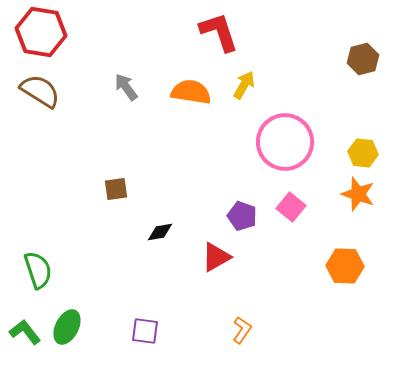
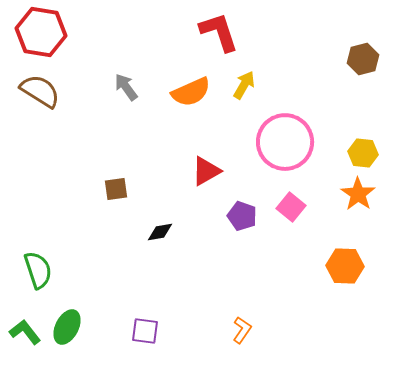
orange semicircle: rotated 147 degrees clockwise
orange star: rotated 16 degrees clockwise
red triangle: moved 10 px left, 86 px up
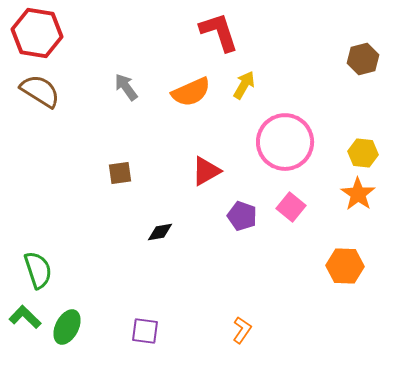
red hexagon: moved 4 px left, 1 px down
brown square: moved 4 px right, 16 px up
green L-shape: moved 15 px up; rotated 8 degrees counterclockwise
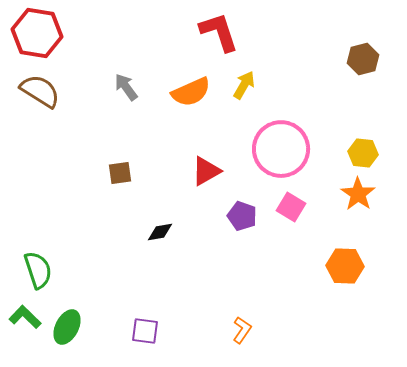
pink circle: moved 4 px left, 7 px down
pink square: rotated 8 degrees counterclockwise
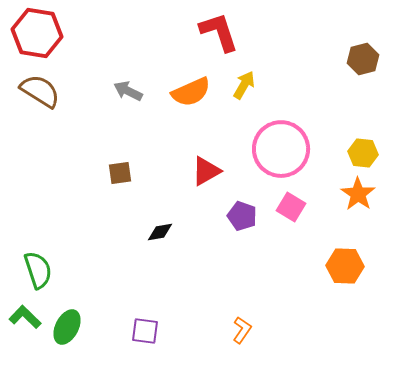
gray arrow: moved 2 px right, 4 px down; rotated 28 degrees counterclockwise
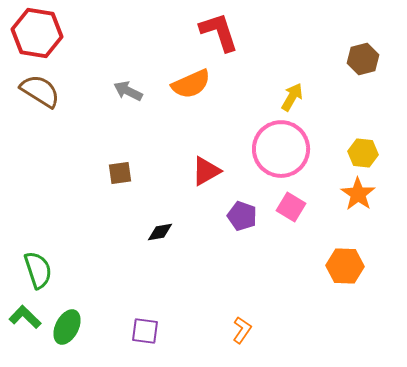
yellow arrow: moved 48 px right, 12 px down
orange semicircle: moved 8 px up
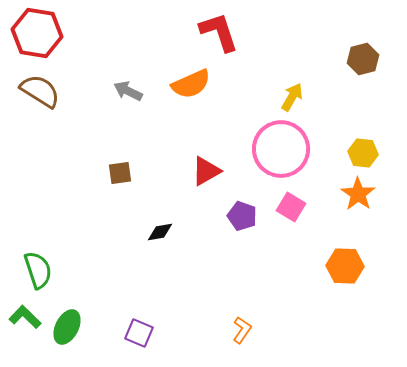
purple square: moved 6 px left, 2 px down; rotated 16 degrees clockwise
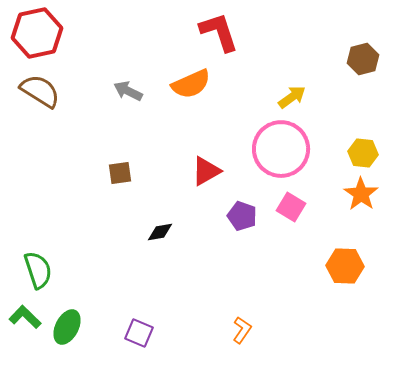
red hexagon: rotated 21 degrees counterclockwise
yellow arrow: rotated 24 degrees clockwise
orange star: moved 3 px right
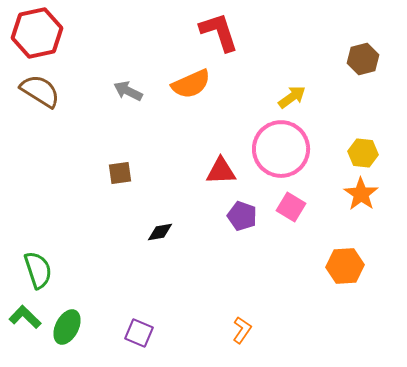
red triangle: moved 15 px right; rotated 28 degrees clockwise
orange hexagon: rotated 6 degrees counterclockwise
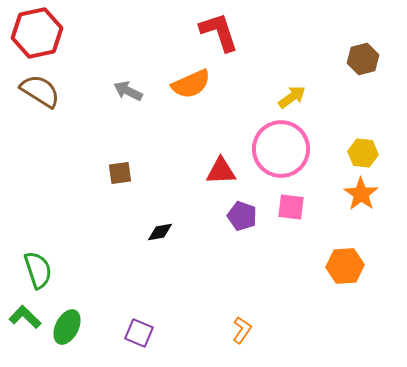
pink square: rotated 24 degrees counterclockwise
